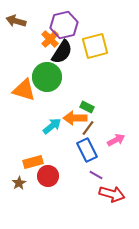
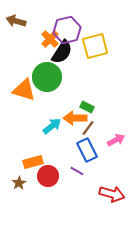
purple hexagon: moved 3 px right, 5 px down
purple line: moved 19 px left, 4 px up
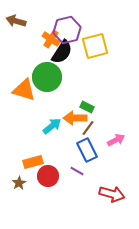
orange cross: moved 1 px right; rotated 12 degrees counterclockwise
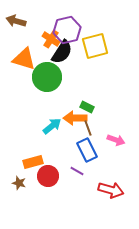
orange triangle: moved 31 px up
brown line: rotated 56 degrees counterclockwise
pink arrow: rotated 48 degrees clockwise
brown star: rotated 24 degrees counterclockwise
red arrow: moved 1 px left, 4 px up
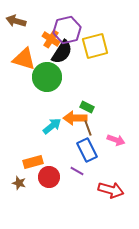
red circle: moved 1 px right, 1 px down
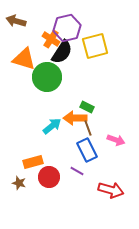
purple hexagon: moved 2 px up
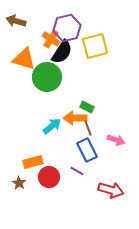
brown star: rotated 16 degrees clockwise
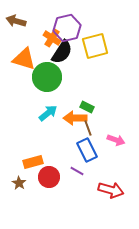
orange cross: moved 1 px right, 1 px up
cyan arrow: moved 4 px left, 13 px up
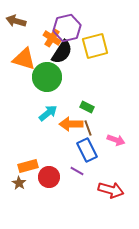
orange arrow: moved 4 px left, 6 px down
orange rectangle: moved 5 px left, 4 px down
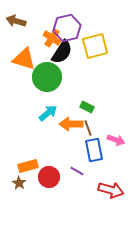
blue rectangle: moved 7 px right; rotated 15 degrees clockwise
